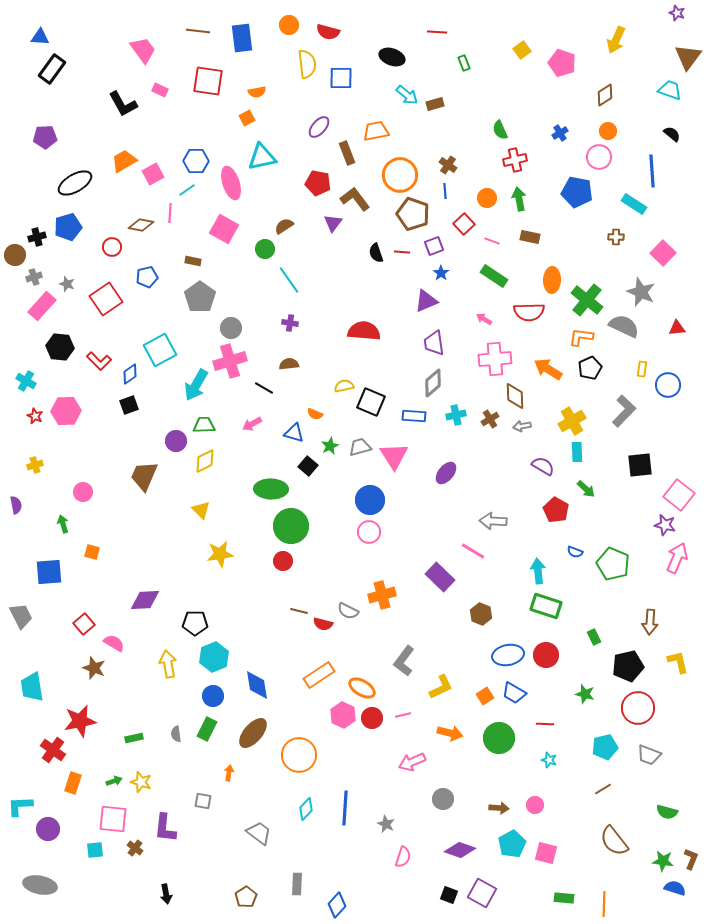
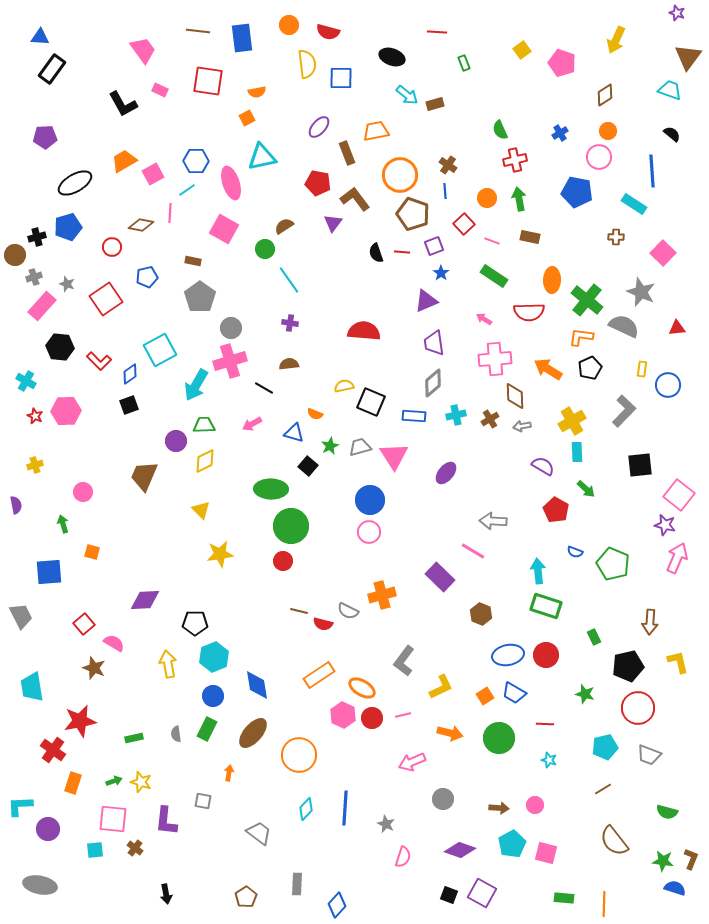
purple L-shape at (165, 828): moved 1 px right, 7 px up
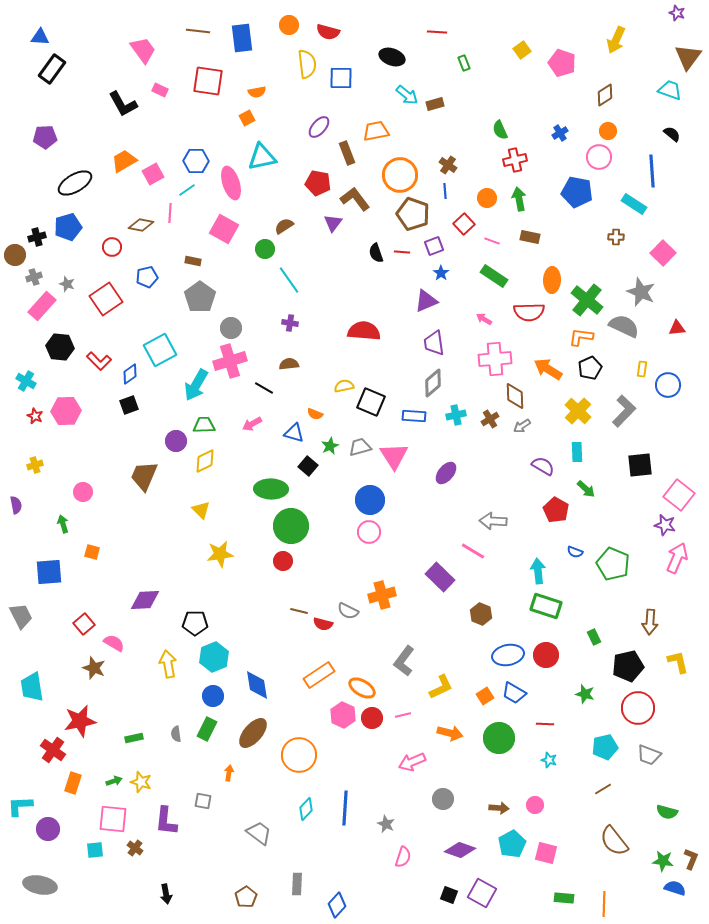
yellow cross at (572, 421): moved 6 px right, 10 px up; rotated 16 degrees counterclockwise
gray arrow at (522, 426): rotated 24 degrees counterclockwise
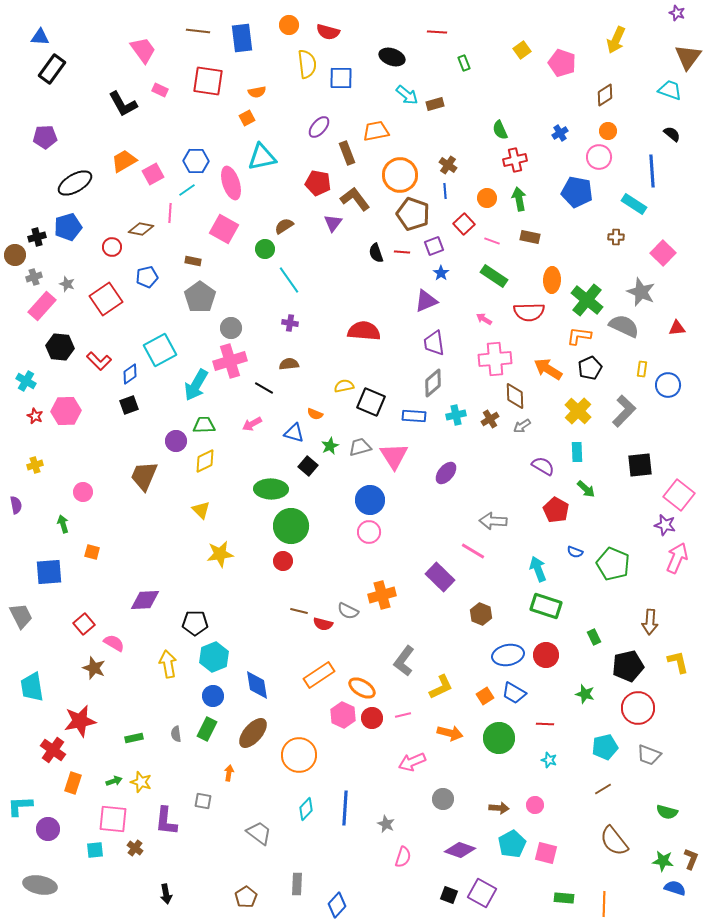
brown diamond at (141, 225): moved 4 px down
orange L-shape at (581, 337): moved 2 px left, 1 px up
cyan arrow at (538, 571): moved 2 px up; rotated 15 degrees counterclockwise
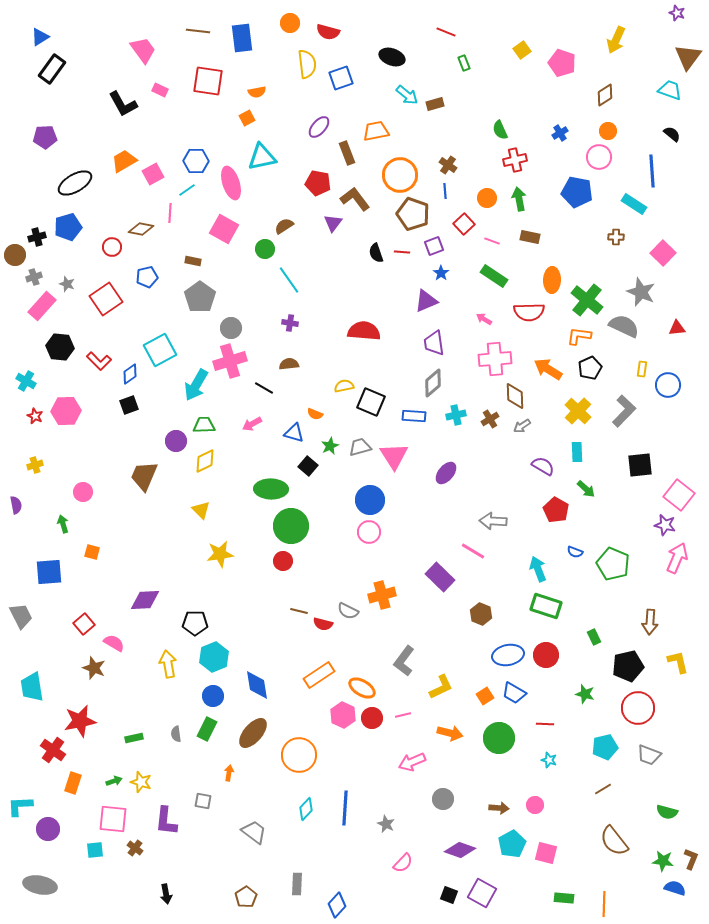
orange circle at (289, 25): moved 1 px right, 2 px up
red line at (437, 32): moved 9 px right; rotated 18 degrees clockwise
blue triangle at (40, 37): rotated 36 degrees counterclockwise
blue square at (341, 78): rotated 20 degrees counterclockwise
gray trapezoid at (259, 833): moved 5 px left, 1 px up
pink semicircle at (403, 857): moved 6 px down; rotated 25 degrees clockwise
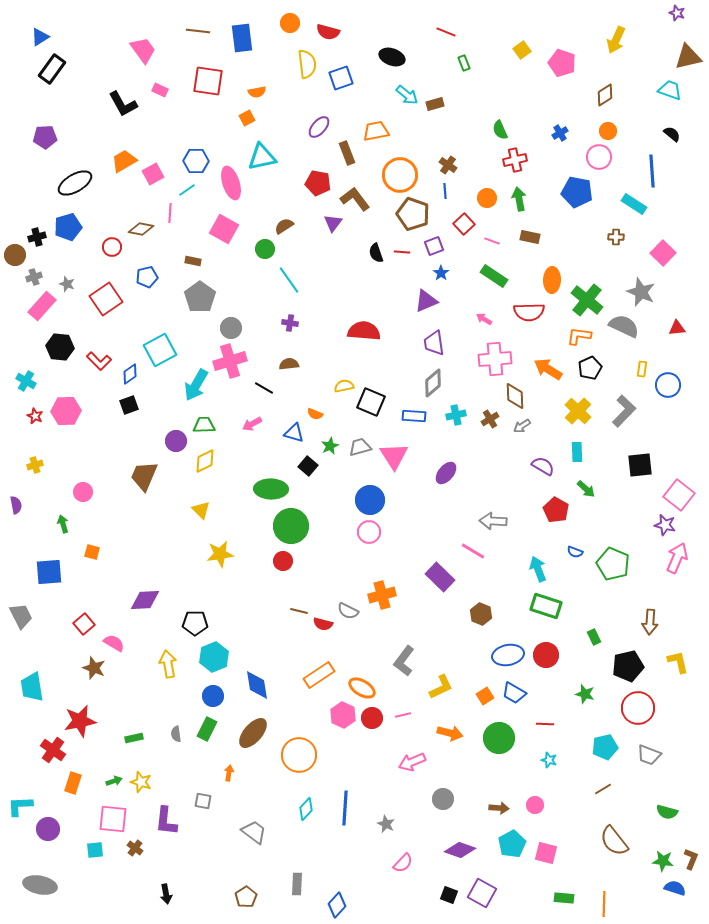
brown triangle at (688, 57): rotated 40 degrees clockwise
